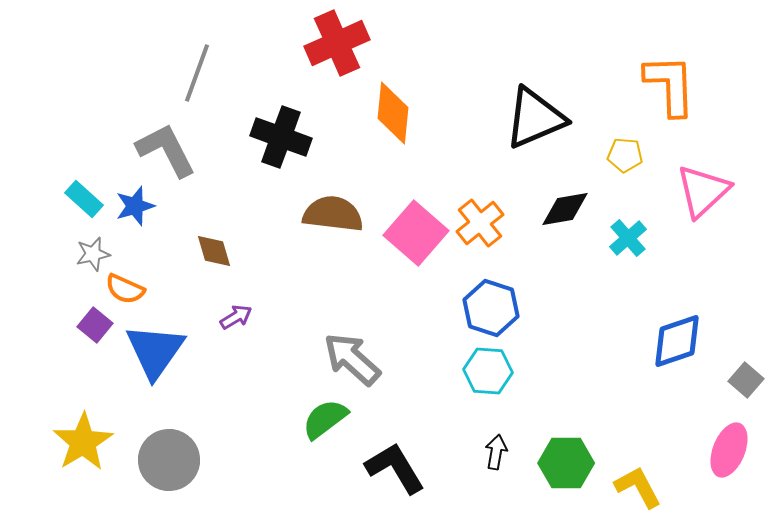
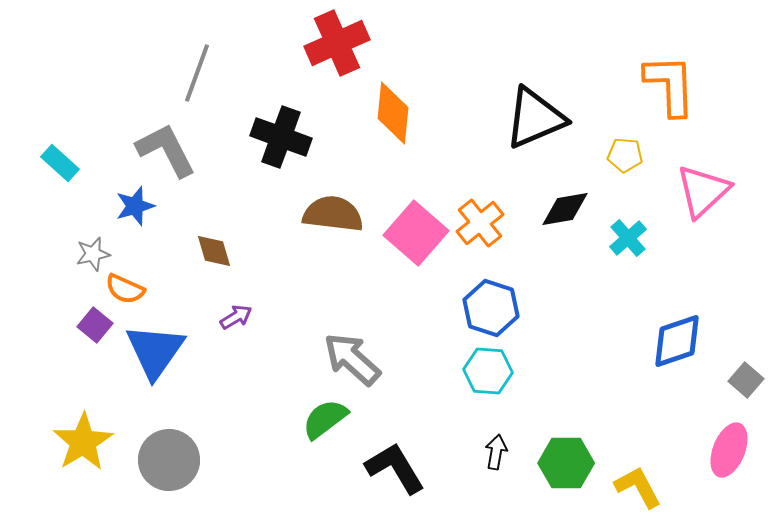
cyan rectangle: moved 24 px left, 36 px up
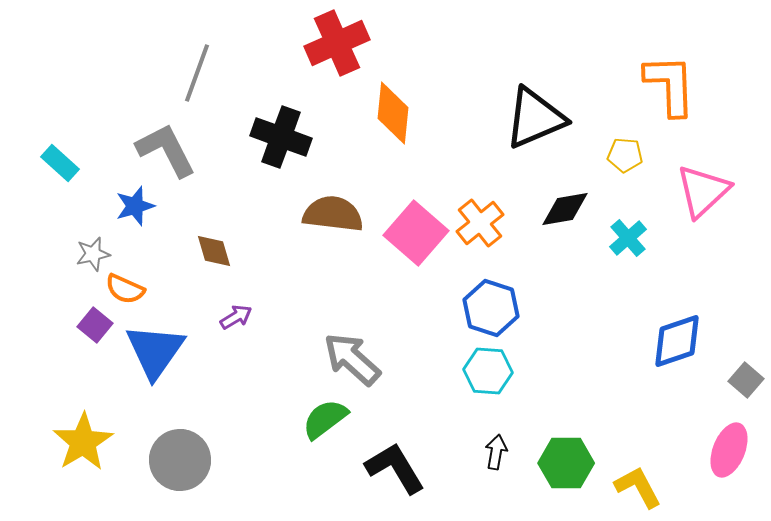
gray circle: moved 11 px right
